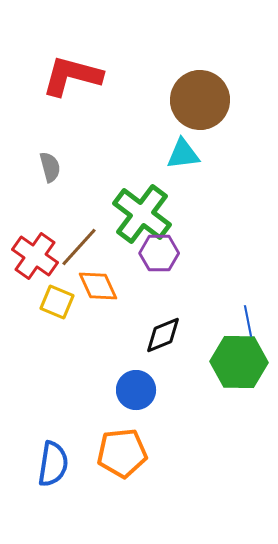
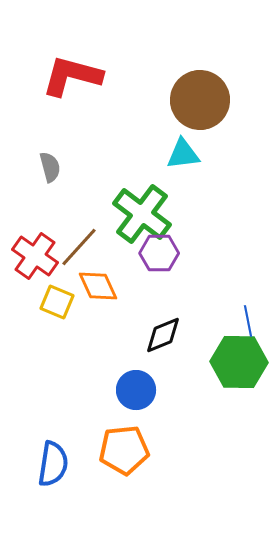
orange pentagon: moved 2 px right, 3 px up
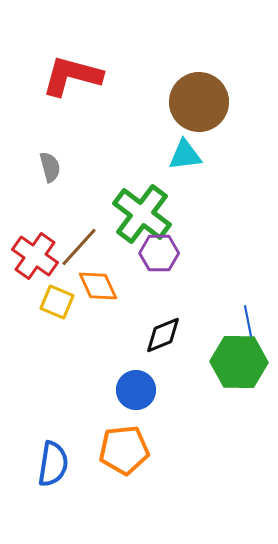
brown circle: moved 1 px left, 2 px down
cyan triangle: moved 2 px right, 1 px down
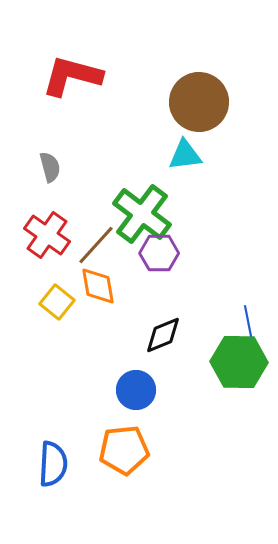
brown line: moved 17 px right, 2 px up
red cross: moved 12 px right, 21 px up
orange diamond: rotated 15 degrees clockwise
yellow square: rotated 16 degrees clockwise
blue semicircle: rotated 6 degrees counterclockwise
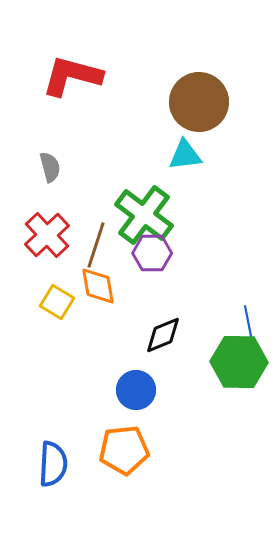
green cross: moved 2 px right, 1 px down
red cross: rotated 12 degrees clockwise
brown line: rotated 24 degrees counterclockwise
purple hexagon: moved 7 px left
yellow square: rotated 8 degrees counterclockwise
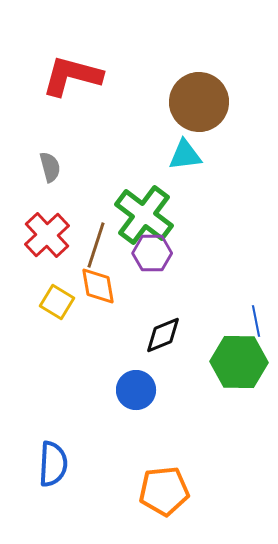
blue line: moved 8 px right
orange pentagon: moved 40 px right, 41 px down
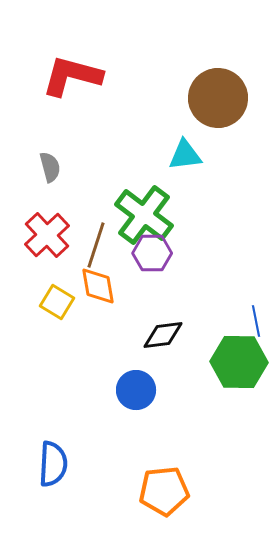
brown circle: moved 19 px right, 4 px up
black diamond: rotated 15 degrees clockwise
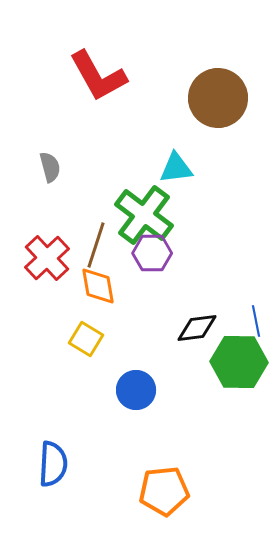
red L-shape: moved 26 px right; rotated 134 degrees counterclockwise
cyan triangle: moved 9 px left, 13 px down
red cross: moved 23 px down
yellow square: moved 29 px right, 37 px down
black diamond: moved 34 px right, 7 px up
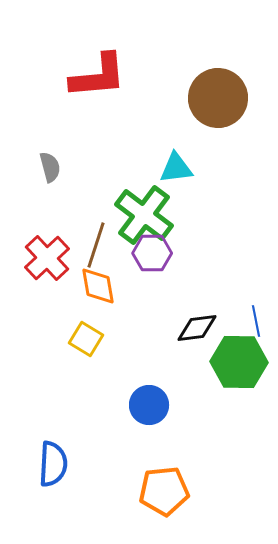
red L-shape: rotated 66 degrees counterclockwise
blue circle: moved 13 px right, 15 px down
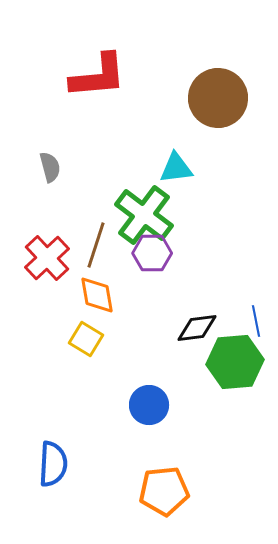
orange diamond: moved 1 px left, 9 px down
green hexagon: moved 4 px left; rotated 6 degrees counterclockwise
